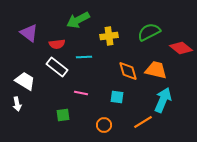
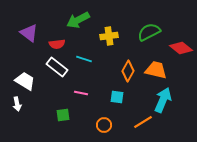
cyan line: moved 2 px down; rotated 21 degrees clockwise
orange diamond: rotated 45 degrees clockwise
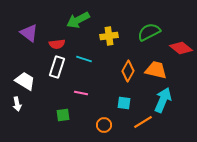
white rectangle: rotated 70 degrees clockwise
cyan square: moved 7 px right, 6 px down
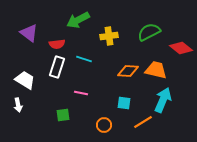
orange diamond: rotated 65 degrees clockwise
white trapezoid: moved 1 px up
white arrow: moved 1 px right, 1 px down
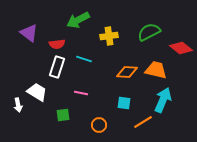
orange diamond: moved 1 px left, 1 px down
white trapezoid: moved 12 px right, 12 px down
orange circle: moved 5 px left
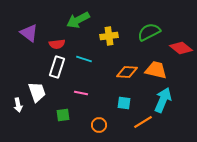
white trapezoid: rotated 40 degrees clockwise
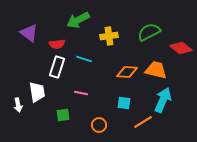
white trapezoid: rotated 10 degrees clockwise
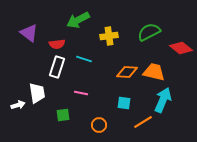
orange trapezoid: moved 2 px left, 2 px down
white trapezoid: moved 1 px down
white arrow: rotated 96 degrees counterclockwise
